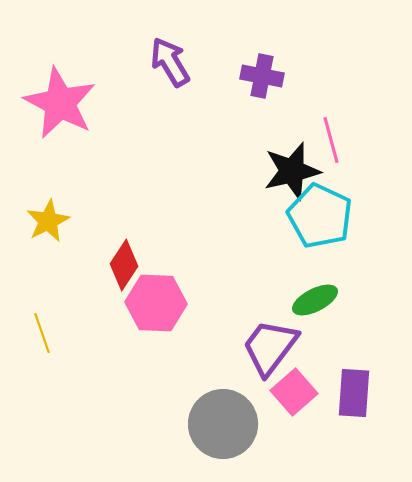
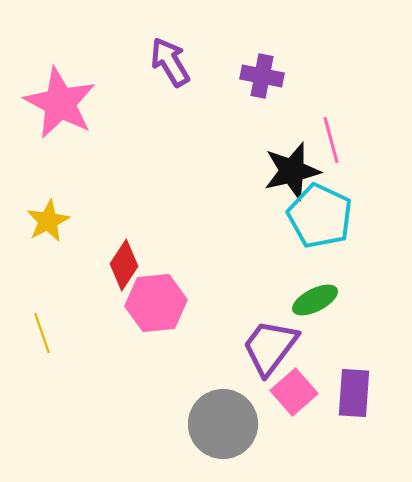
pink hexagon: rotated 8 degrees counterclockwise
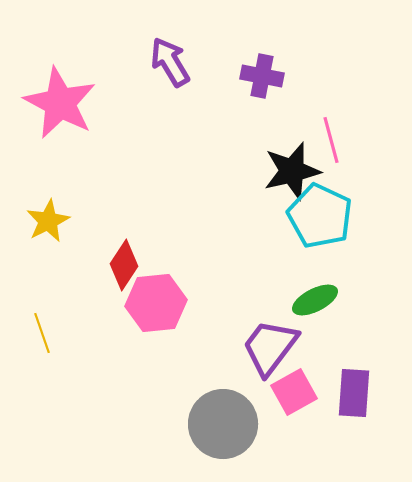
pink square: rotated 12 degrees clockwise
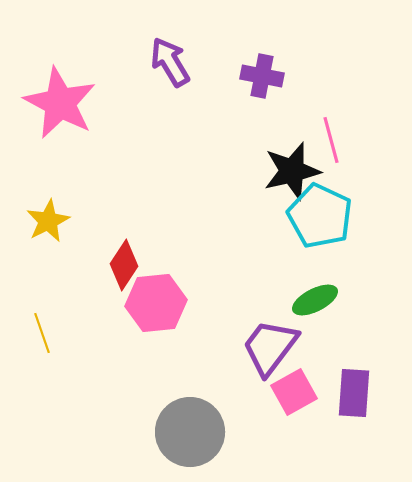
gray circle: moved 33 px left, 8 px down
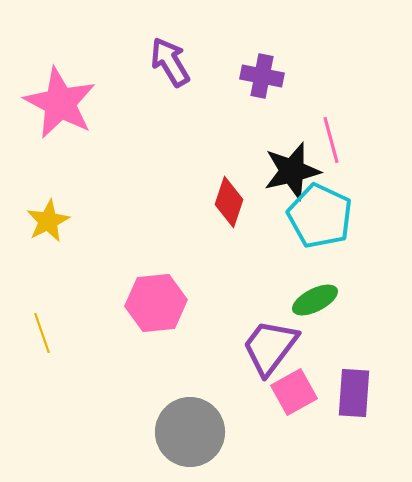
red diamond: moved 105 px right, 63 px up; rotated 15 degrees counterclockwise
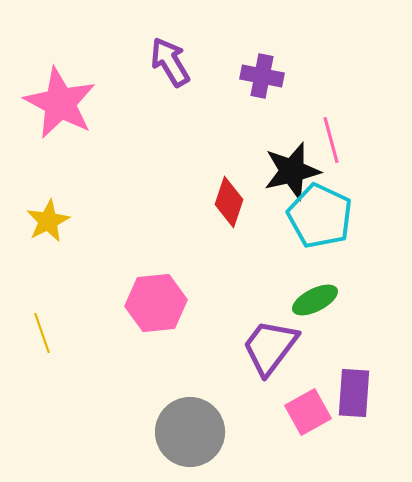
pink square: moved 14 px right, 20 px down
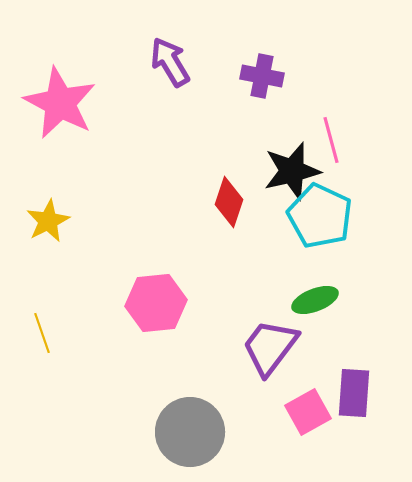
green ellipse: rotated 6 degrees clockwise
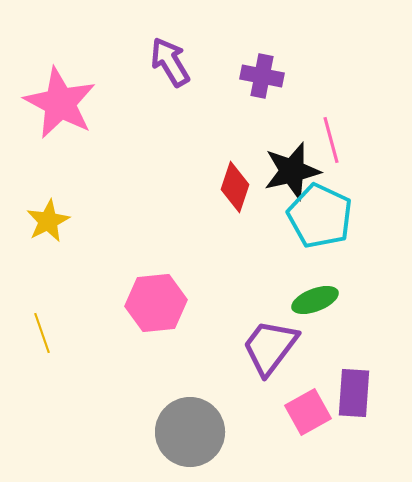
red diamond: moved 6 px right, 15 px up
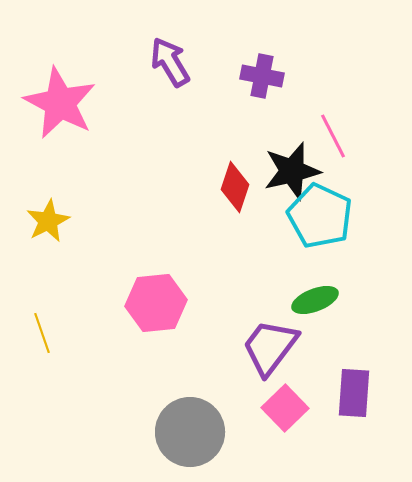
pink line: moved 2 px right, 4 px up; rotated 12 degrees counterclockwise
pink square: moved 23 px left, 4 px up; rotated 15 degrees counterclockwise
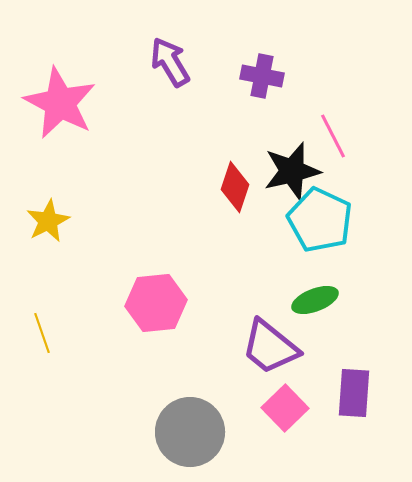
cyan pentagon: moved 4 px down
purple trapezoid: rotated 88 degrees counterclockwise
